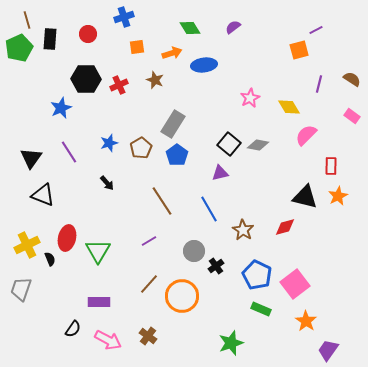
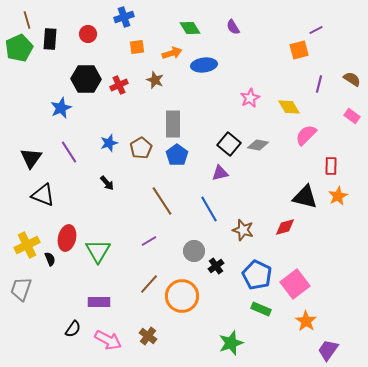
purple semicircle at (233, 27): rotated 84 degrees counterclockwise
gray rectangle at (173, 124): rotated 32 degrees counterclockwise
brown star at (243, 230): rotated 15 degrees counterclockwise
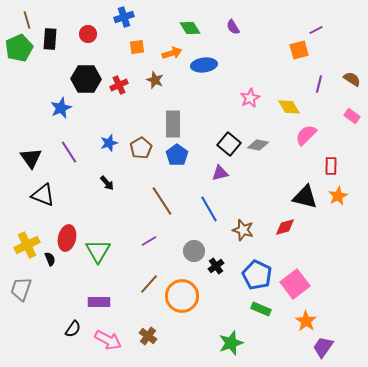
black triangle at (31, 158): rotated 10 degrees counterclockwise
purple trapezoid at (328, 350): moved 5 px left, 3 px up
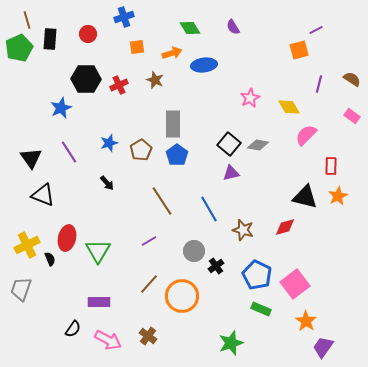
brown pentagon at (141, 148): moved 2 px down
purple triangle at (220, 173): moved 11 px right
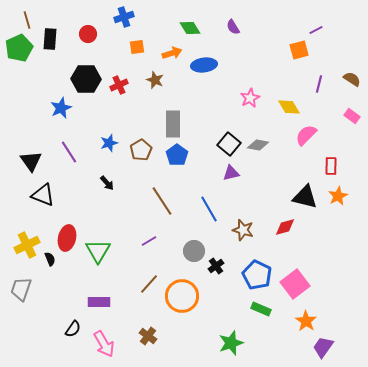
black triangle at (31, 158): moved 3 px down
pink arrow at (108, 340): moved 4 px left, 4 px down; rotated 32 degrees clockwise
